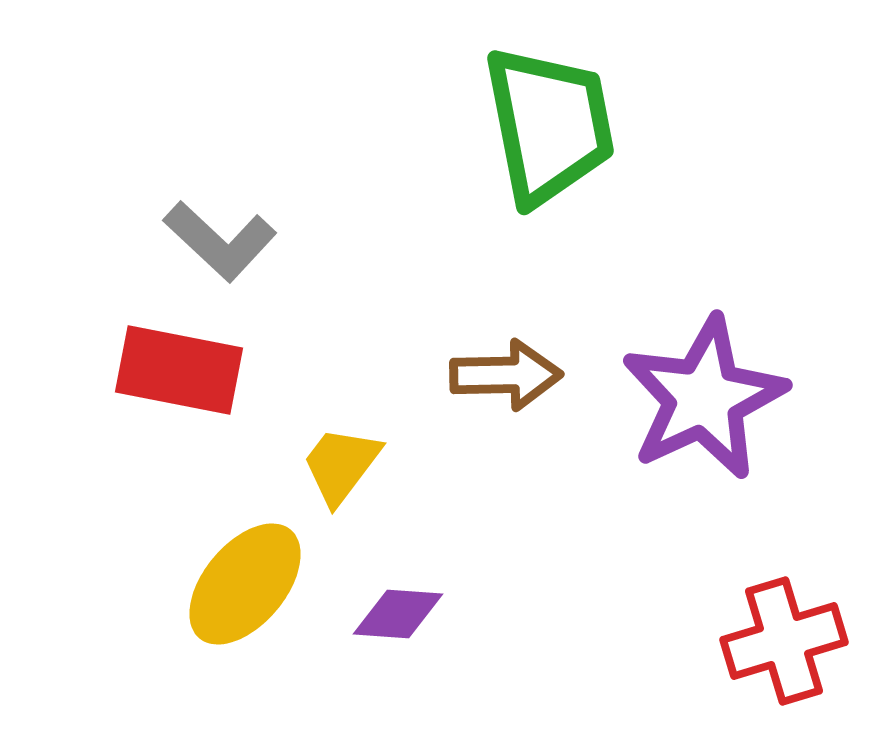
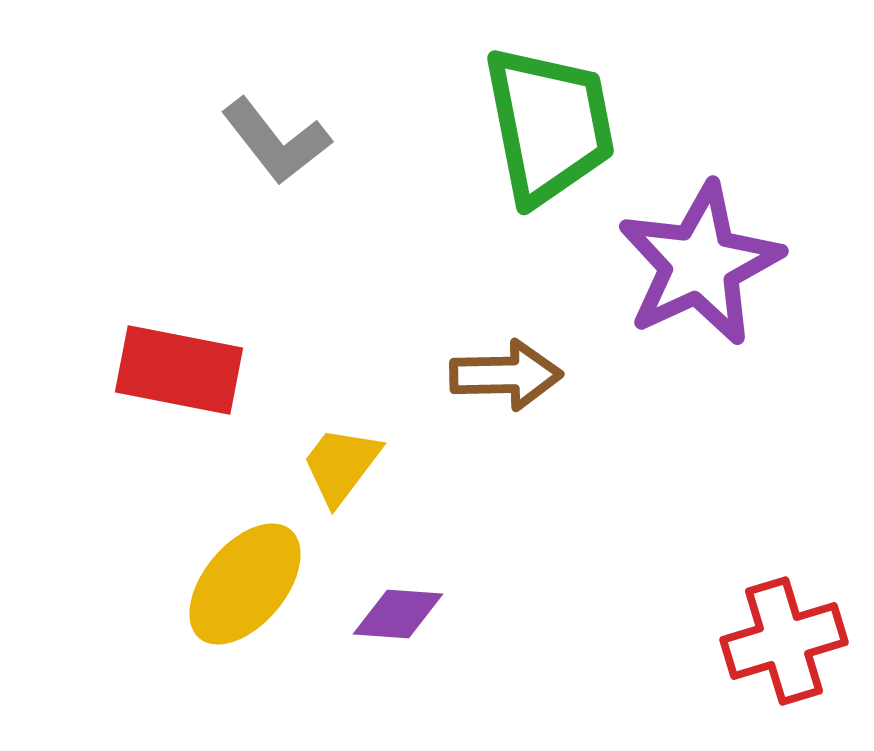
gray L-shape: moved 56 px right, 100 px up; rotated 9 degrees clockwise
purple star: moved 4 px left, 134 px up
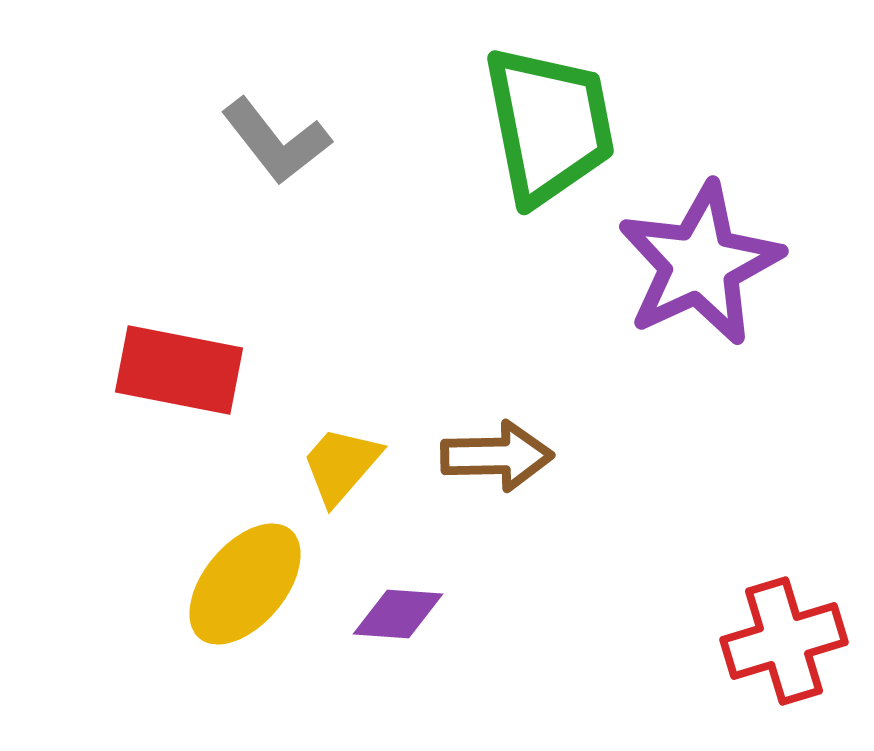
brown arrow: moved 9 px left, 81 px down
yellow trapezoid: rotated 4 degrees clockwise
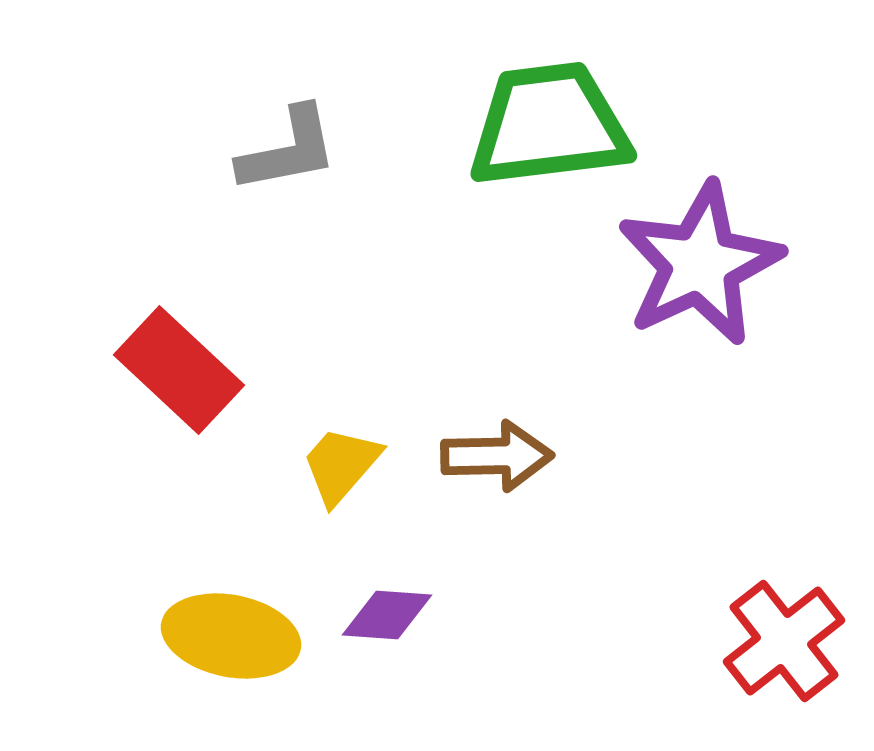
green trapezoid: rotated 86 degrees counterclockwise
gray L-shape: moved 12 px right, 9 px down; rotated 63 degrees counterclockwise
red rectangle: rotated 32 degrees clockwise
yellow ellipse: moved 14 px left, 52 px down; rotated 61 degrees clockwise
purple diamond: moved 11 px left, 1 px down
red cross: rotated 21 degrees counterclockwise
